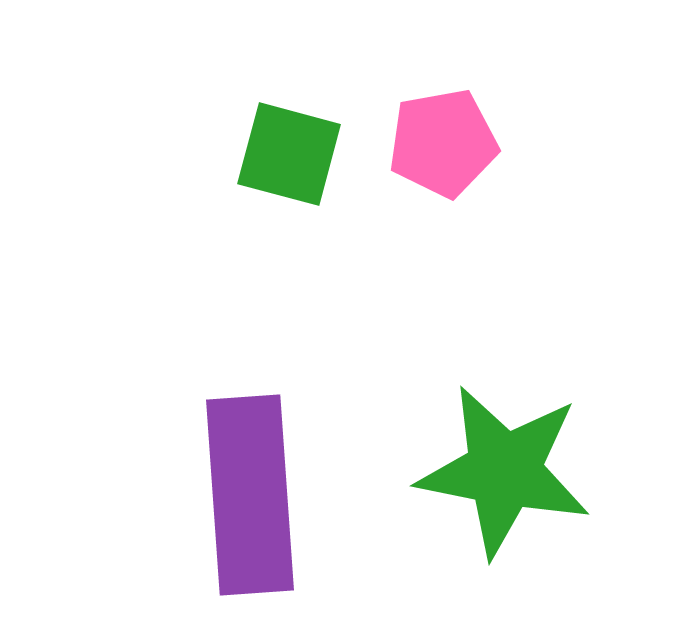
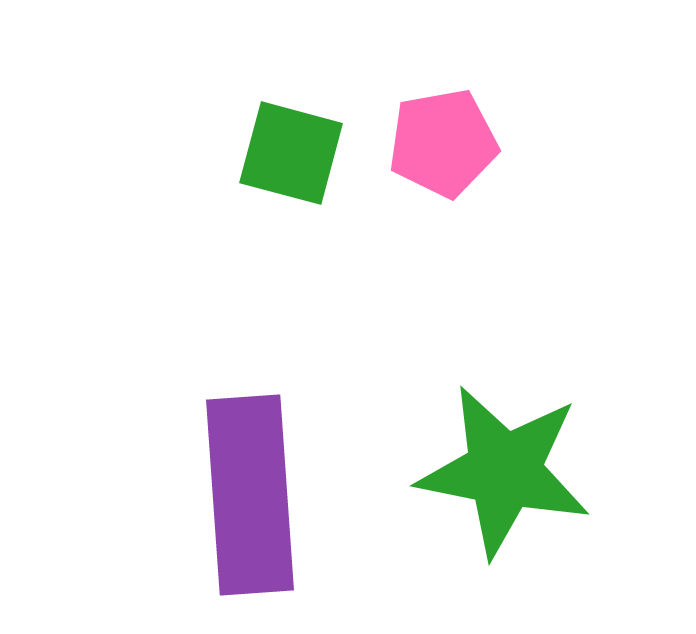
green square: moved 2 px right, 1 px up
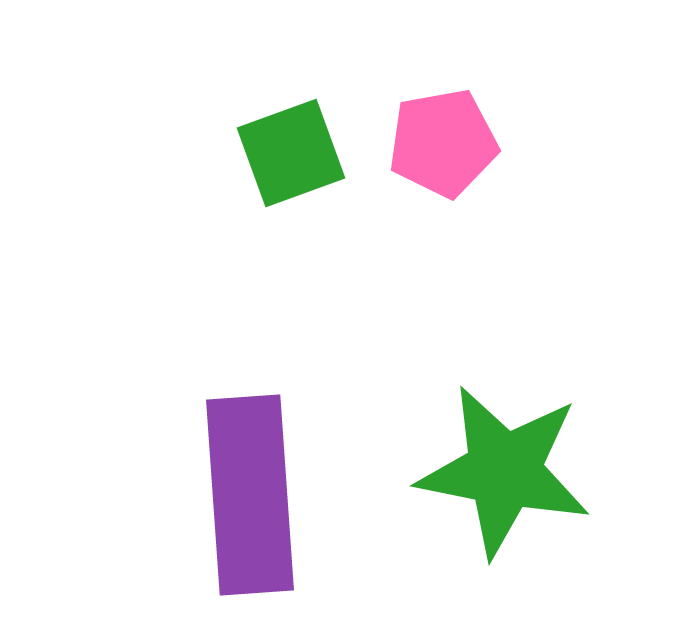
green square: rotated 35 degrees counterclockwise
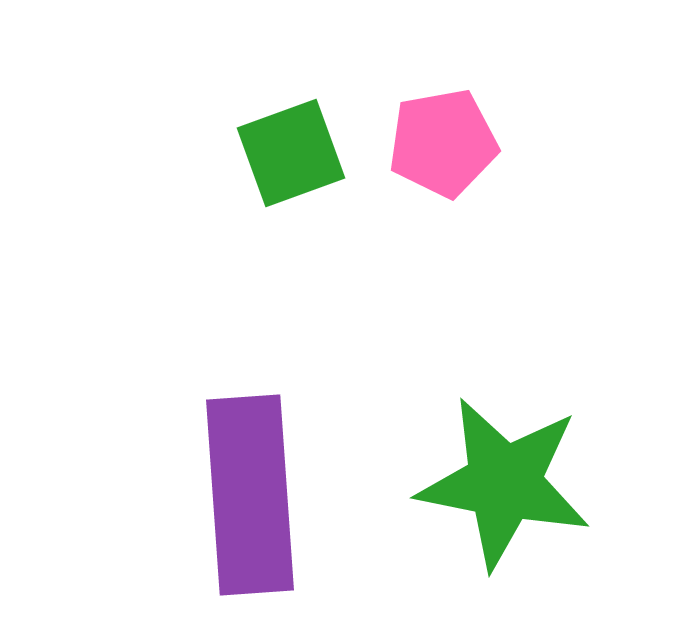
green star: moved 12 px down
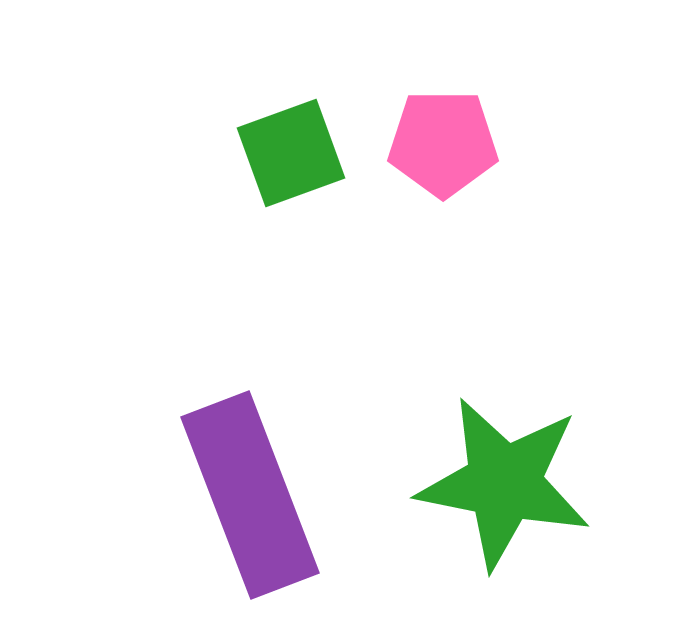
pink pentagon: rotated 10 degrees clockwise
purple rectangle: rotated 17 degrees counterclockwise
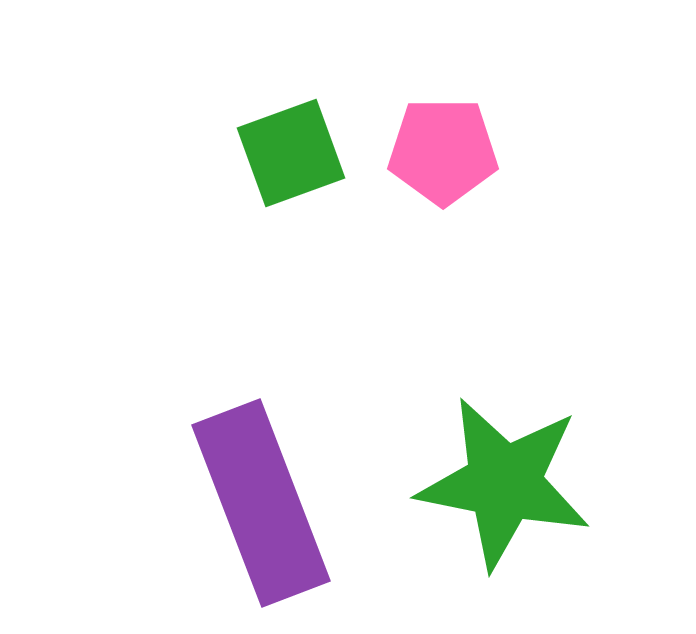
pink pentagon: moved 8 px down
purple rectangle: moved 11 px right, 8 px down
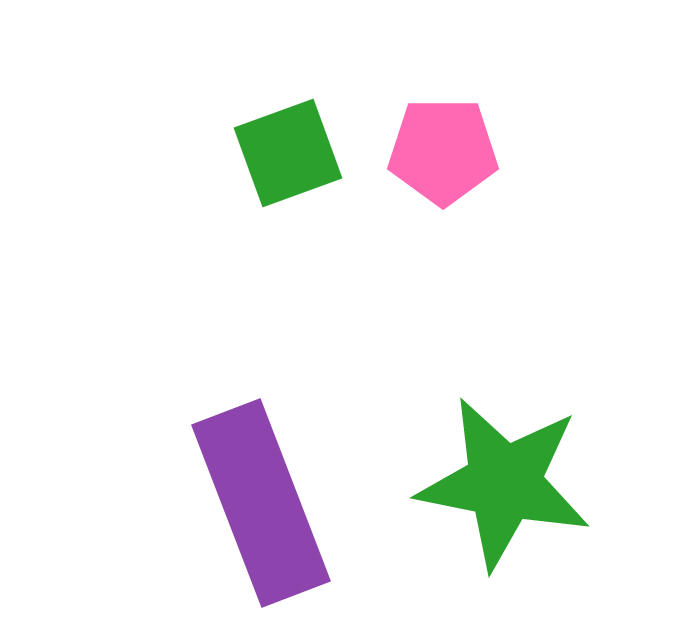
green square: moved 3 px left
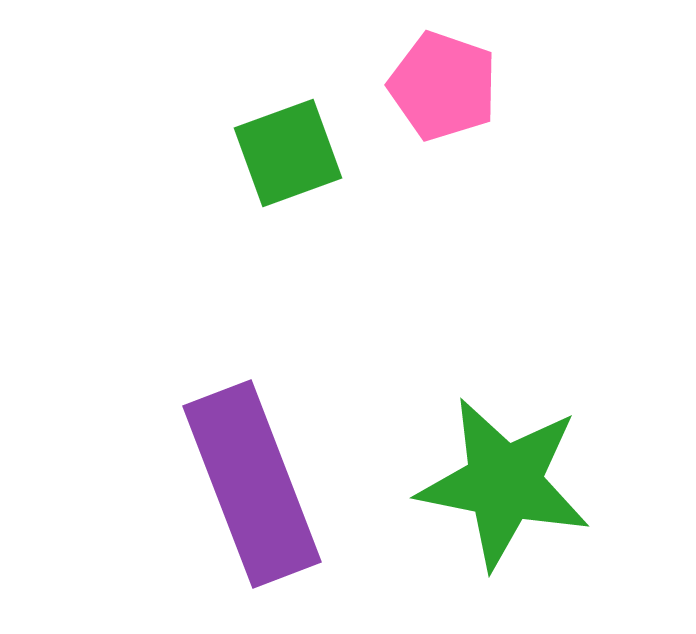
pink pentagon: moved 65 px up; rotated 19 degrees clockwise
purple rectangle: moved 9 px left, 19 px up
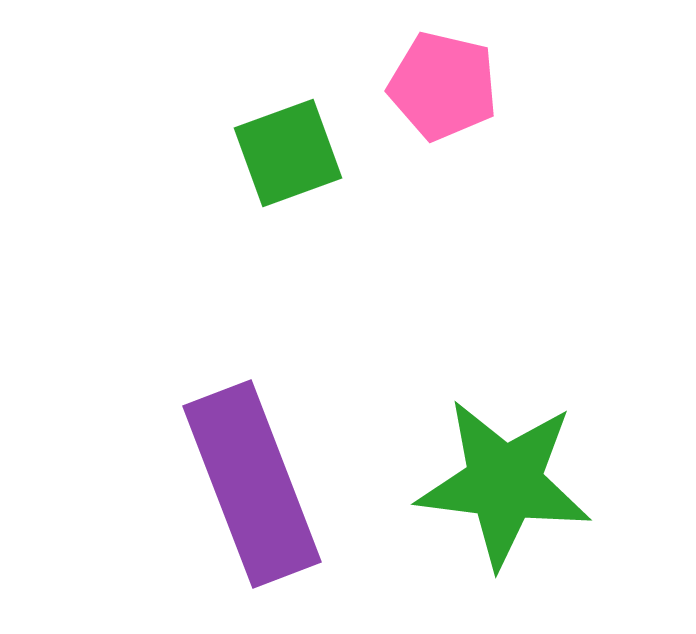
pink pentagon: rotated 6 degrees counterclockwise
green star: rotated 4 degrees counterclockwise
